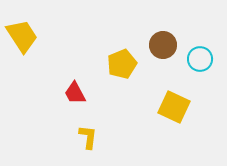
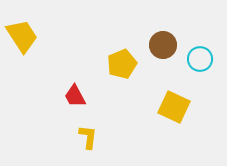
red trapezoid: moved 3 px down
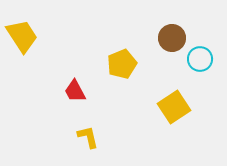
brown circle: moved 9 px right, 7 px up
red trapezoid: moved 5 px up
yellow square: rotated 32 degrees clockwise
yellow L-shape: rotated 20 degrees counterclockwise
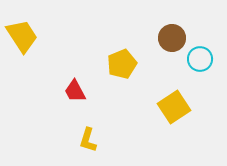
yellow L-shape: moved 3 px down; rotated 150 degrees counterclockwise
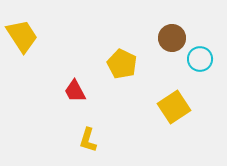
yellow pentagon: rotated 24 degrees counterclockwise
